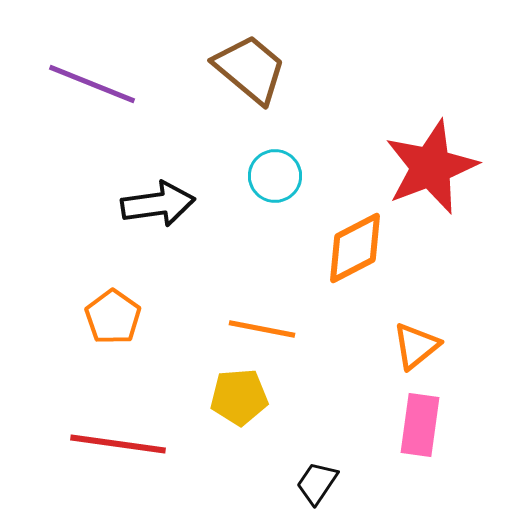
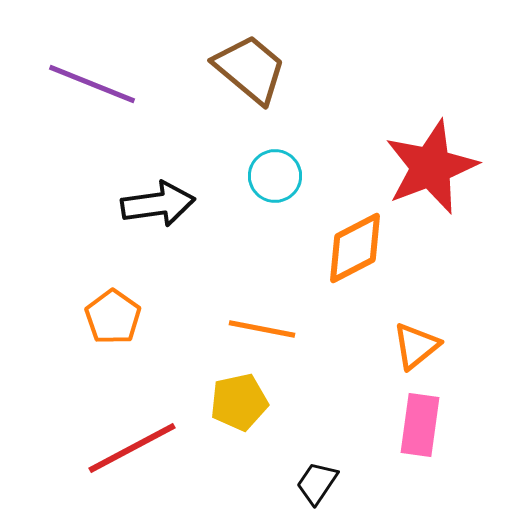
yellow pentagon: moved 5 px down; rotated 8 degrees counterclockwise
red line: moved 14 px right, 4 px down; rotated 36 degrees counterclockwise
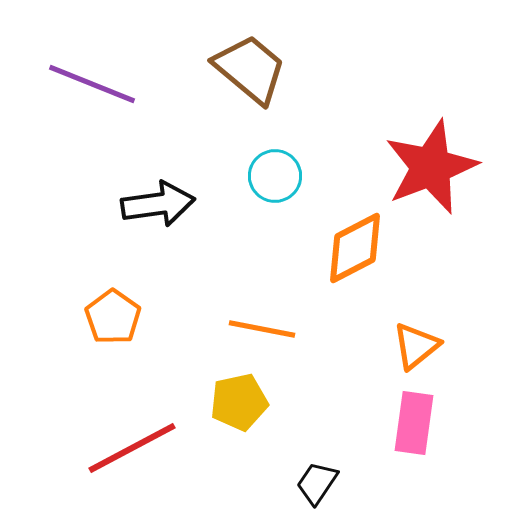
pink rectangle: moved 6 px left, 2 px up
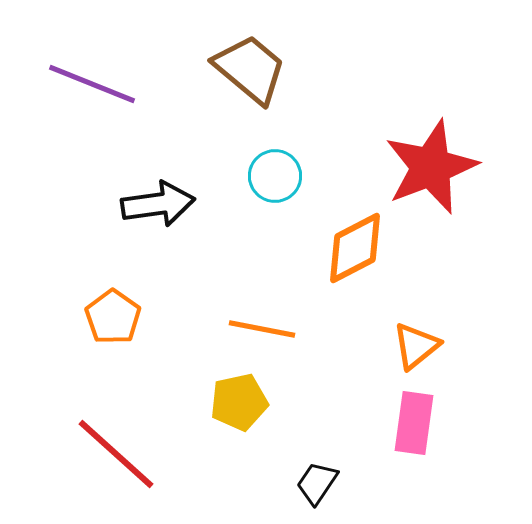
red line: moved 16 px left, 6 px down; rotated 70 degrees clockwise
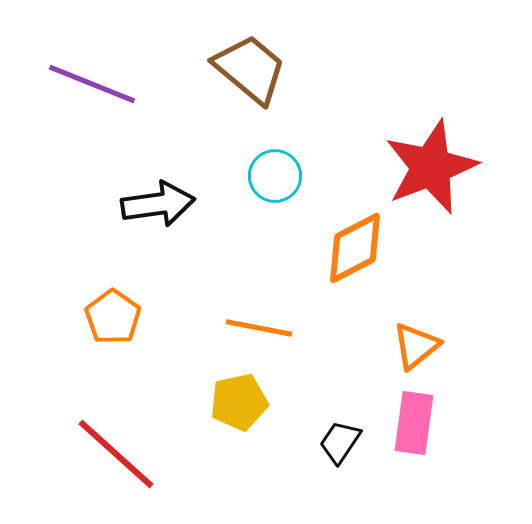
orange line: moved 3 px left, 1 px up
black trapezoid: moved 23 px right, 41 px up
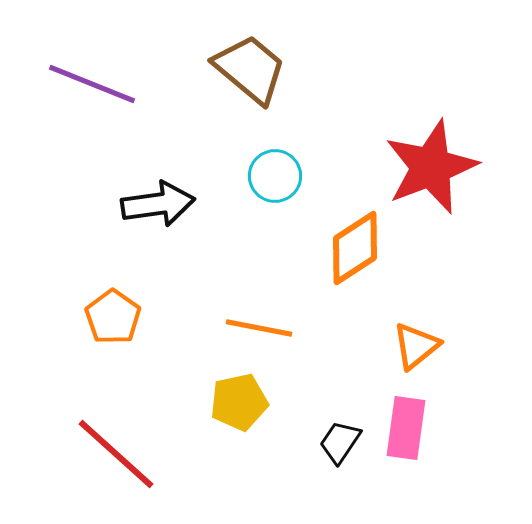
orange diamond: rotated 6 degrees counterclockwise
pink rectangle: moved 8 px left, 5 px down
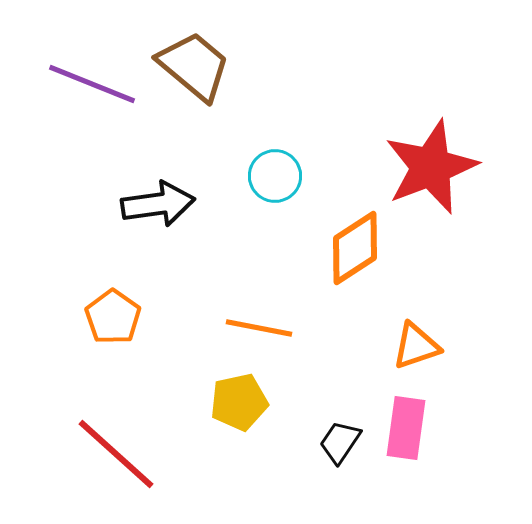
brown trapezoid: moved 56 px left, 3 px up
orange triangle: rotated 20 degrees clockwise
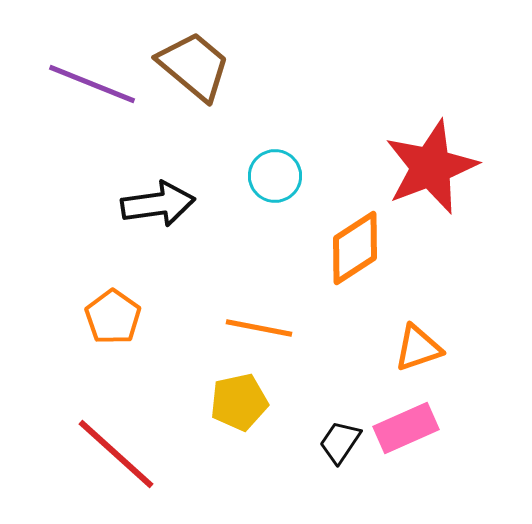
orange triangle: moved 2 px right, 2 px down
pink rectangle: rotated 58 degrees clockwise
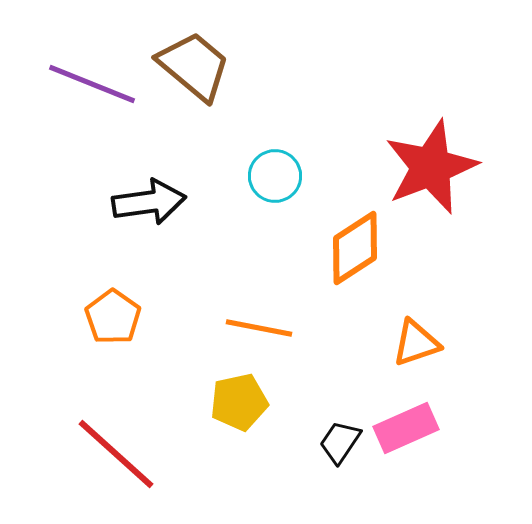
black arrow: moved 9 px left, 2 px up
orange triangle: moved 2 px left, 5 px up
